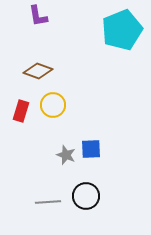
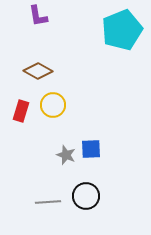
brown diamond: rotated 8 degrees clockwise
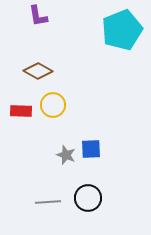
red rectangle: rotated 75 degrees clockwise
black circle: moved 2 px right, 2 px down
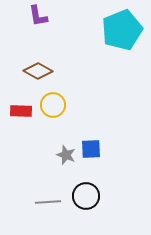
black circle: moved 2 px left, 2 px up
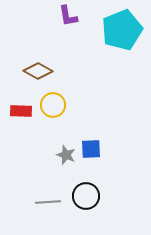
purple L-shape: moved 30 px right
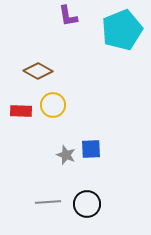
black circle: moved 1 px right, 8 px down
